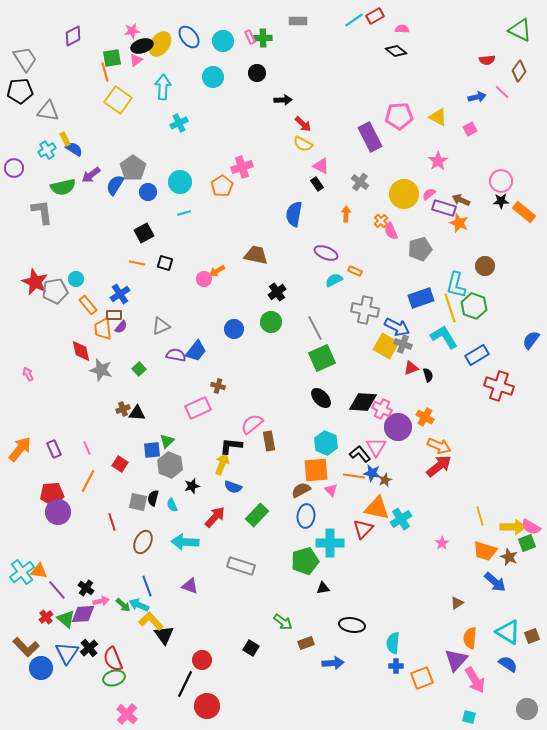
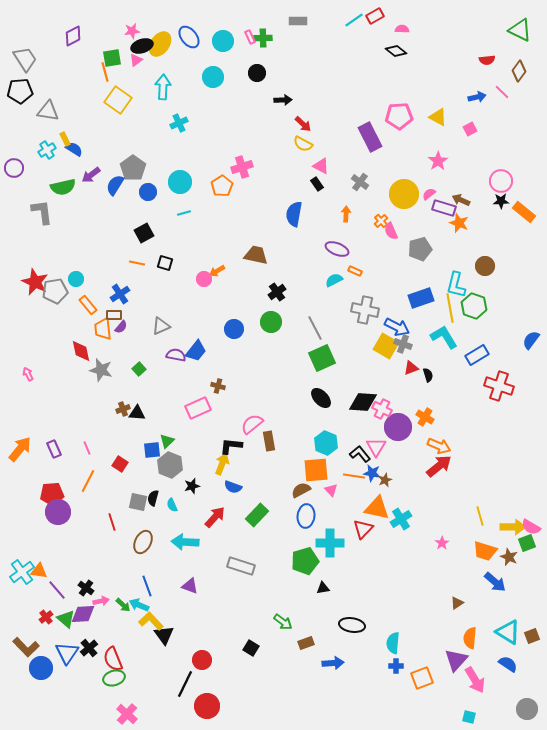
purple ellipse at (326, 253): moved 11 px right, 4 px up
yellow line at (450, 308): rotated 8 degrees clockwise
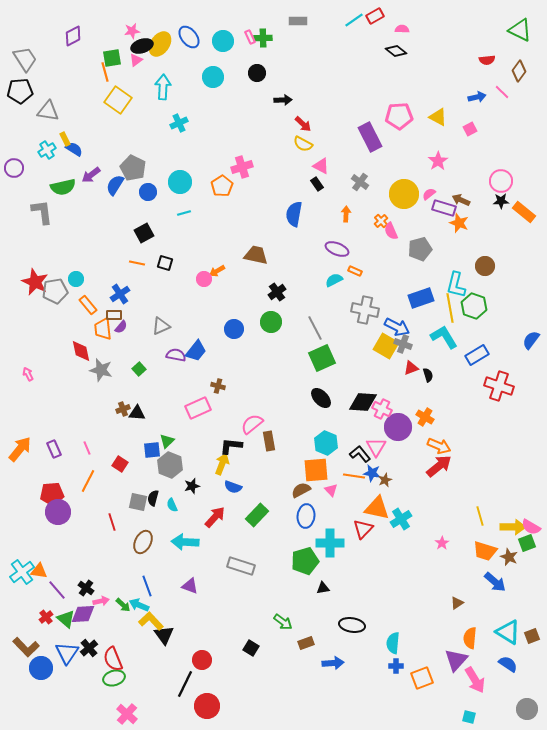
gray pentagon at (133, 168): rotated 10 degrees counterclockwise
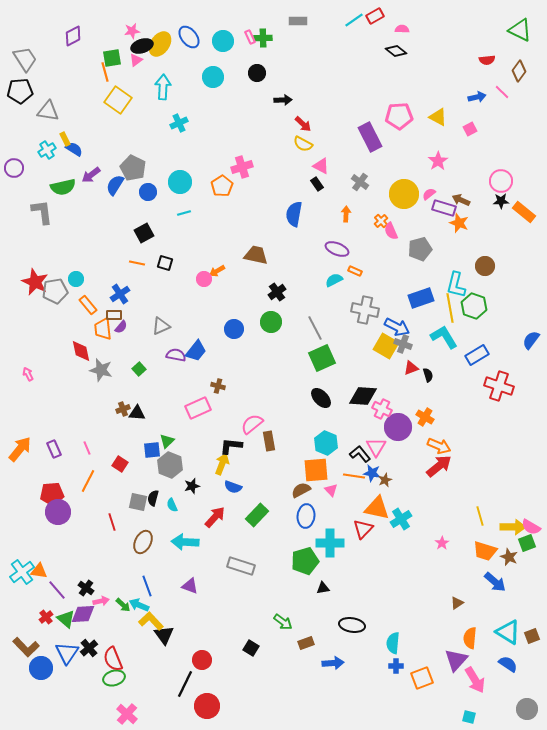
black diamond at (363, 402): moved 6 px up
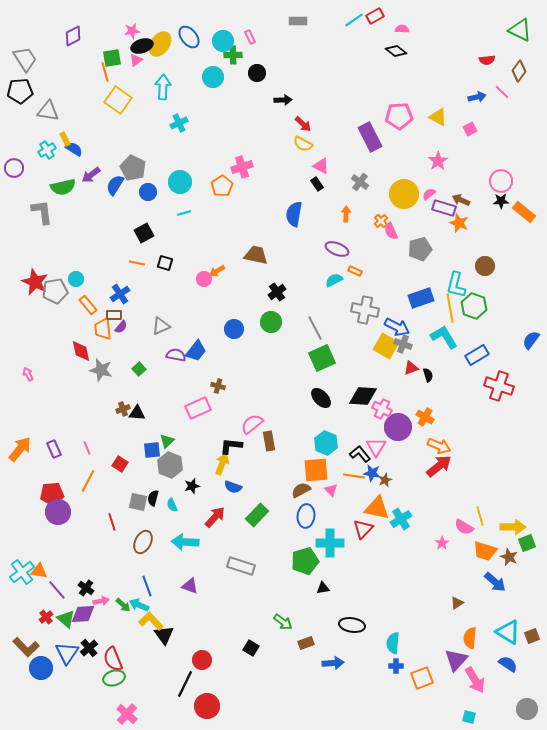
green cross at (263, 38): moved 30 px left, 17 px down
pink semicircle at (531, 527): moved 67 px left
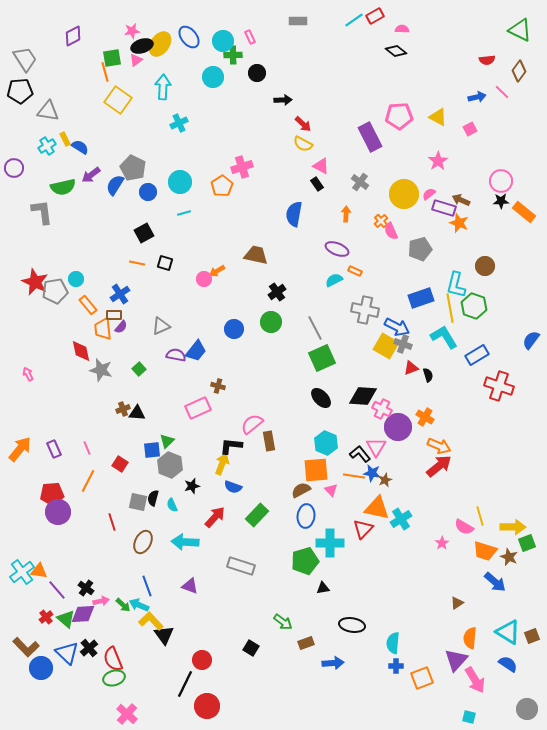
blue semicircle at (74, 149): moved 6 px right, 2 px up
cyan cross at (47, 150): moved 4 px up
blue triangle at (67, 653): rotated 20 degrees counterclockwise
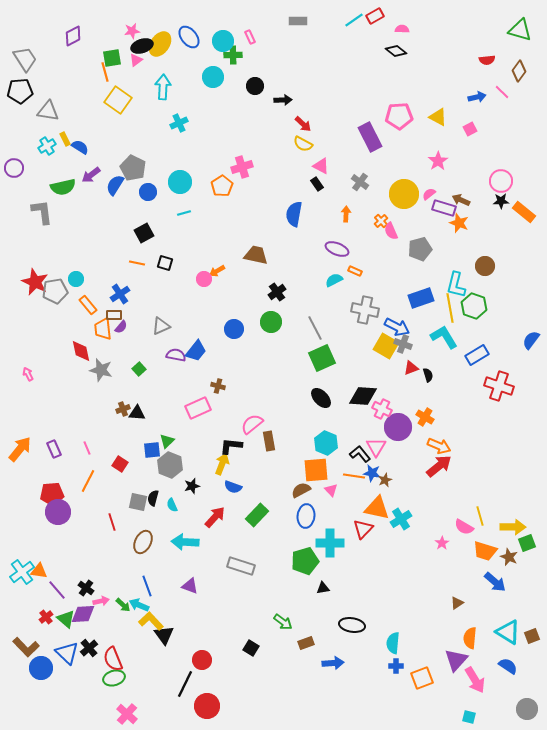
green triangle at (520, 30): rotated 10 degrees counterclockwise
black circle at (257, 73): moved 2 px left, 13 px down
blue semicircle at (508, 664): moved 2 px down
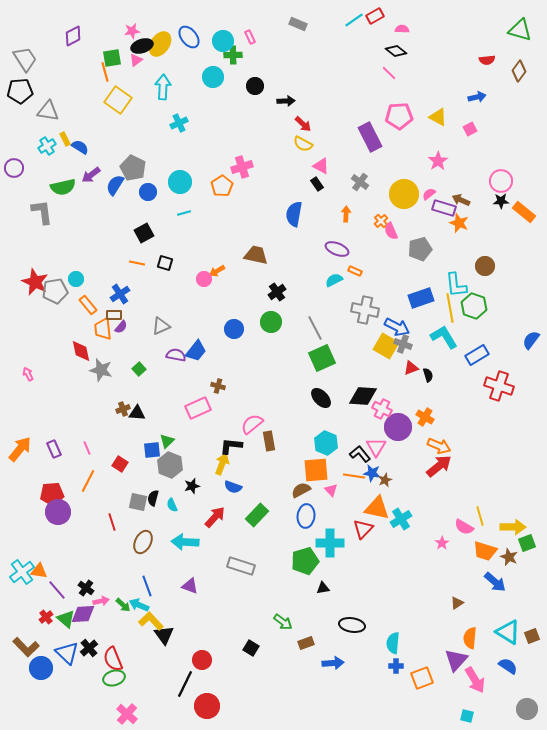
gray rectangle at (298, 21): moved 3 px down; rotated 24 degrees clockwise
pink line at (502, 92): moved 113 px left, 19 px up
black arrow at (283, 100): moved 3 px right, 1 px down
cyan L-shape at (456, 285): rotated 20 degrees counterclockwise
cyan square at (469, 717): moved 2 px left, 1 px up
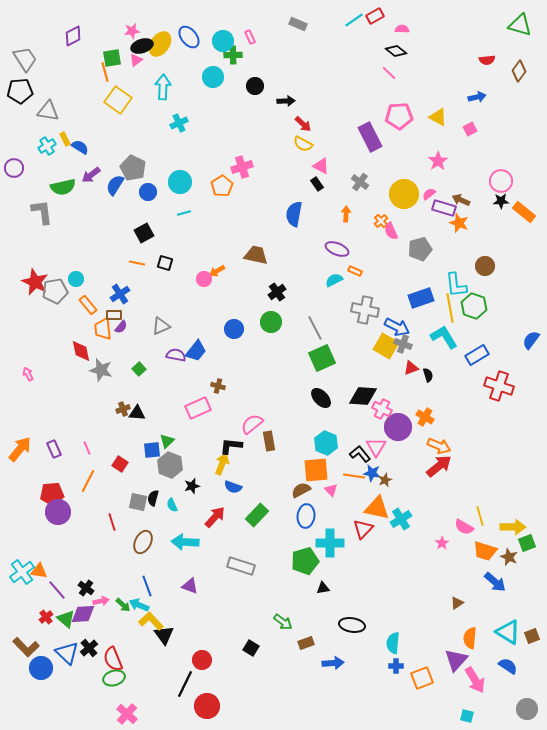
green triangle at (520, 30): moved 5 px up
